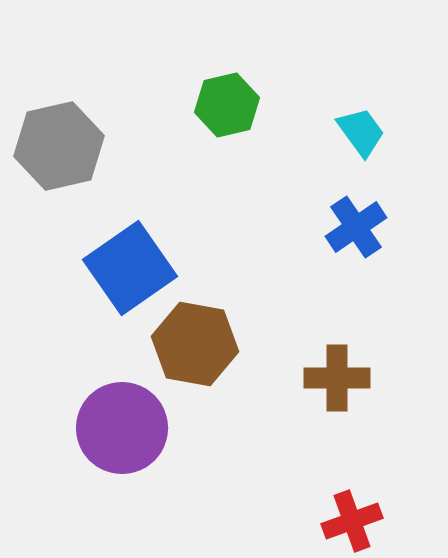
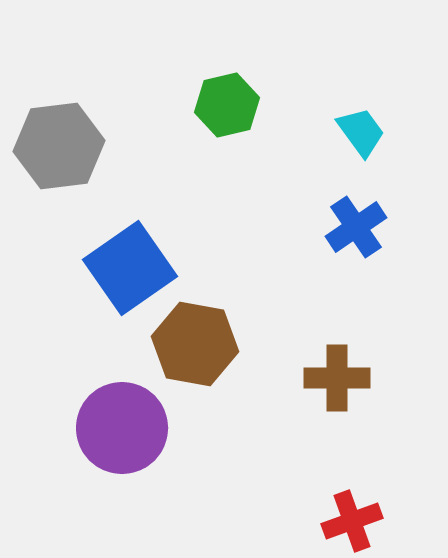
gray hexagon: rotated 6 degrees clockwise
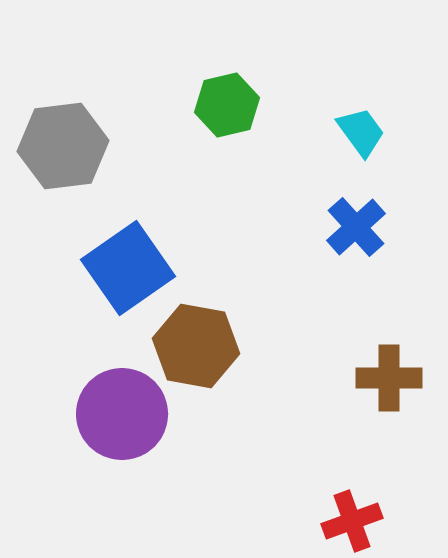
gray hexagon: moved 4 px right
blue cross: rotated 8 degrees counterclockwise
blue square: moved 2 px left
brown hexagon: moved 1 px right, 2 px down
brown cross: moved 52 px right
purple circle: moved 14 px up
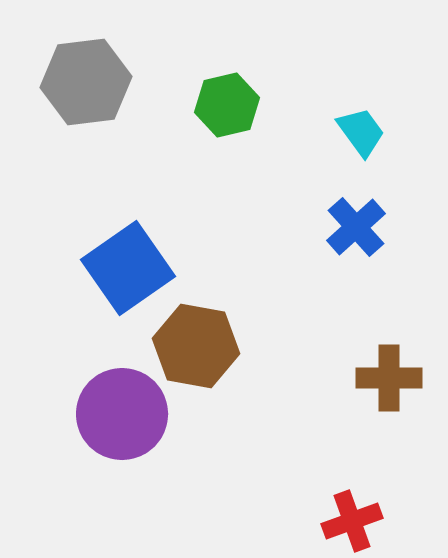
gray hexagon: moved 23 px right, 64 px up
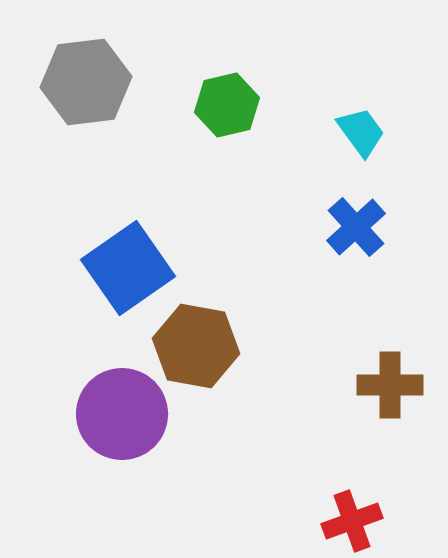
brown cross: moved 1 px right, 7 px down
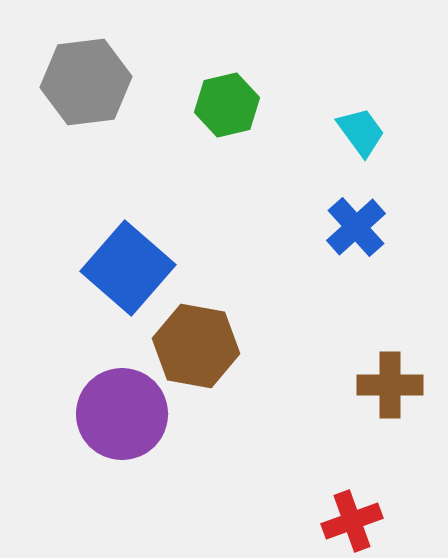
blue square: rotated 14 degrees counterclockwise
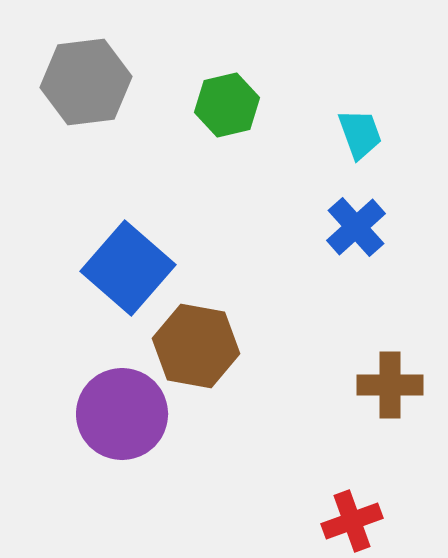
cyan trapezoid: moved 1 px left, 2 px down; rotated 16 degrees clockwise
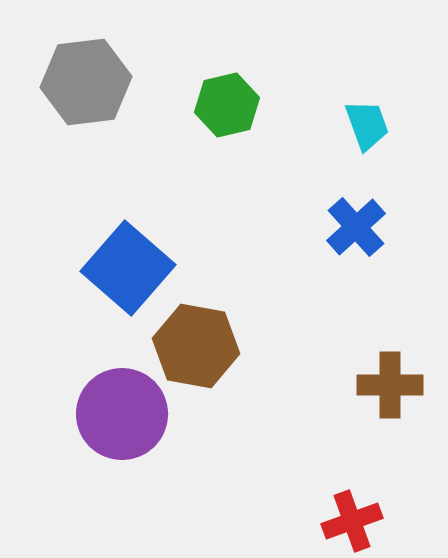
cyan trapezoid: moved 7 px right, 9 px up
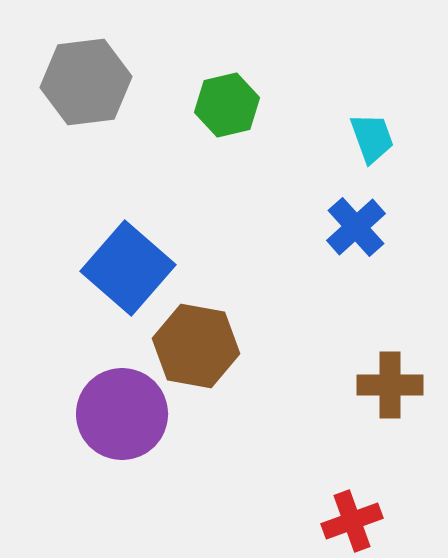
cyan trapezoid: moved 5 px right, 13 px down
